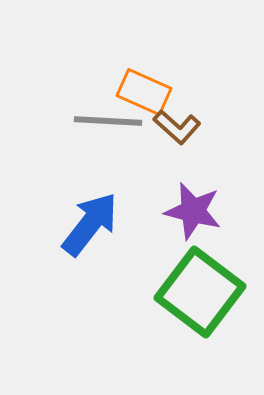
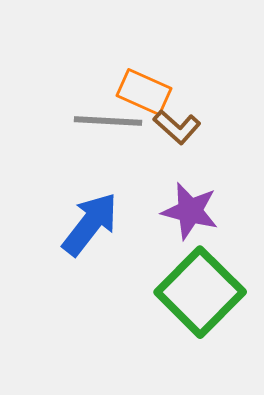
purple star: moved 3 px left
green square: rotated 8 degrees clockwise
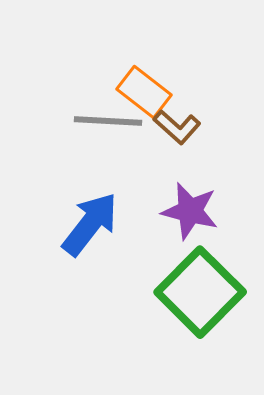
orange rectangle: rotated 14 degrees clockwise
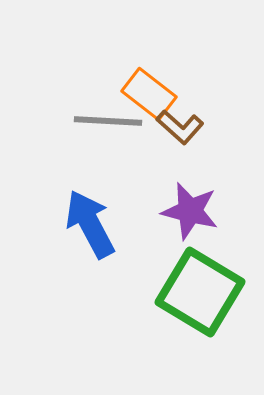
orange rectangle: moved 5 px right, 2 px down
brown L-shape: moved 3 px right
blue arrow: rotated 66 degrees counterclockwise
green square: rotated 14 degrees counterclockwise
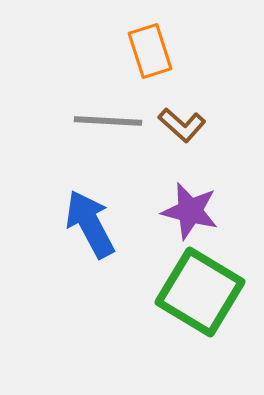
orange rectangle: moved 1 px right, 43 px up; rotated 34 degrees clockwise
brown L-shape: moved 2 px right, 2 px up
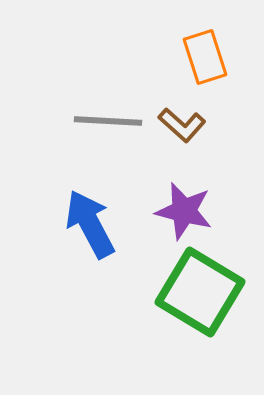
orange rectangle: moved 55 px right, 6 px down
purple star: moved 6 px left
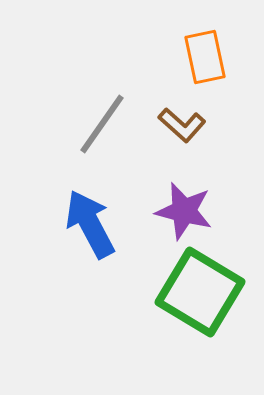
orange rectangle: rotated 6 degrees clockwise
gray line: moved 6 px left, 3 px down; rotated 58 degrees counterclockwise
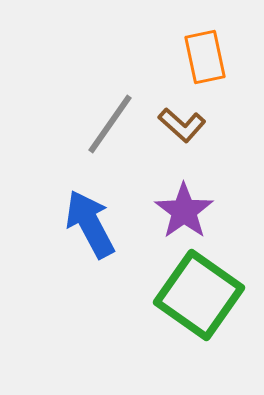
gray line: moved 8 px right
purple star: rotated 22 degrees clockwise
green square: moved 1 px left, 3 px down; rotated 4 degrees clockwise
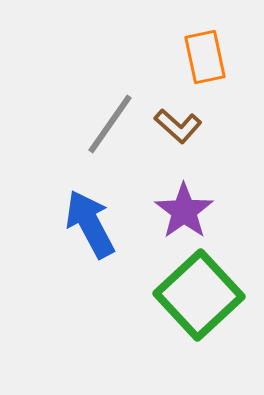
brown L-shape: moved 4 px left, 1 px down
green square: rotated 12 degrees clockwise
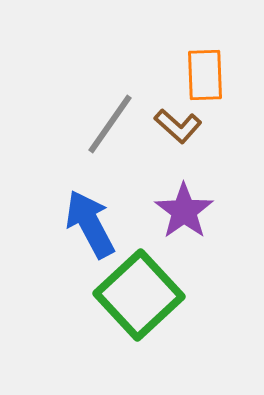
orange rectangle: moved 18 px down; rotated 10 degrees clockwise
green square: moved 60 px left
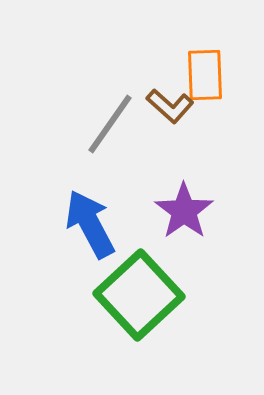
brown L-shape: moved 8 px left, 20 px up
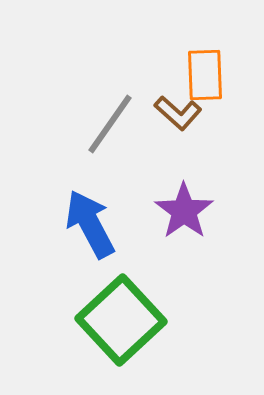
brown L-shape: moved 8 px right, 7 px down
green square: moved 18 px left, 25 px down
